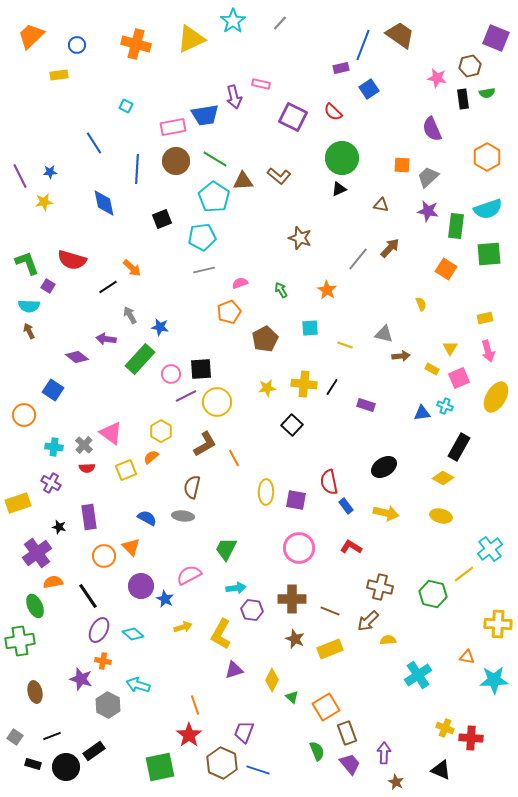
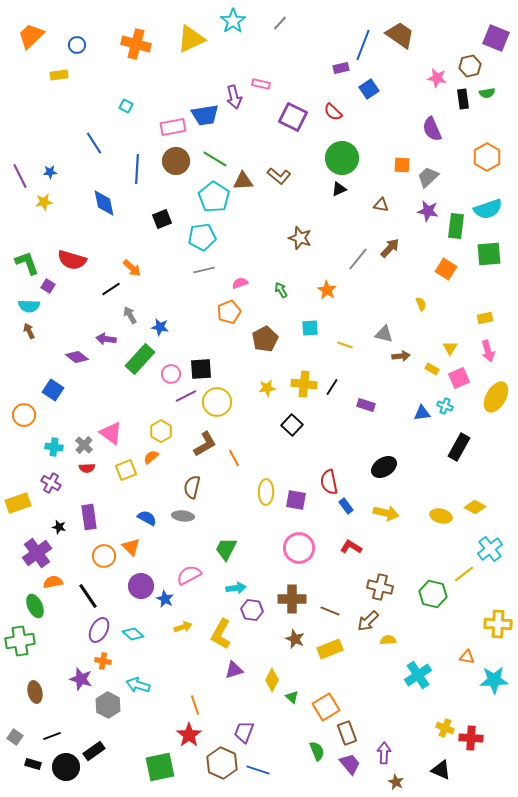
black line at (108, 287): moved 3 px right, 2 px down
yellow diamond at (443, 478): moved 32 px right, 29 px down
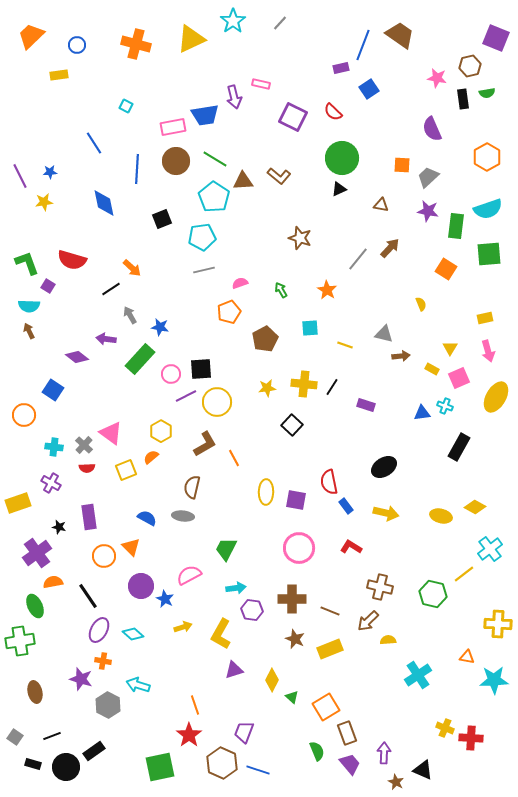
black triangle at (441, 770): moved 18 px left
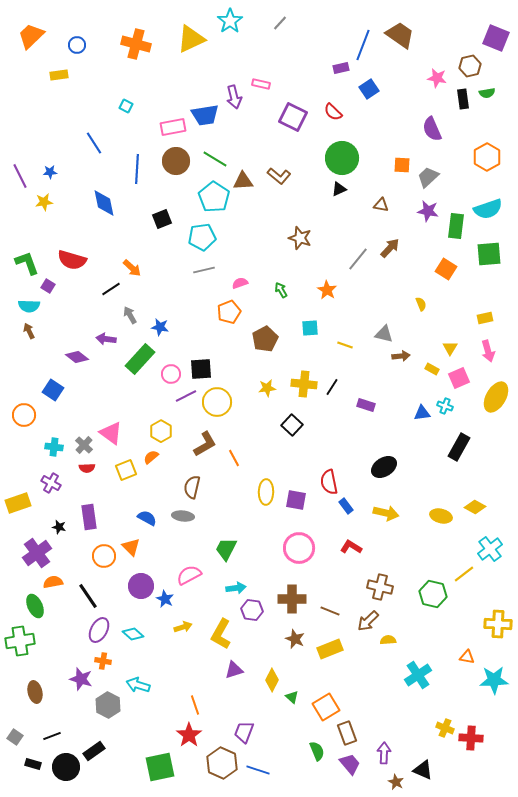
cyan star at (233, 21): moved 3 px left
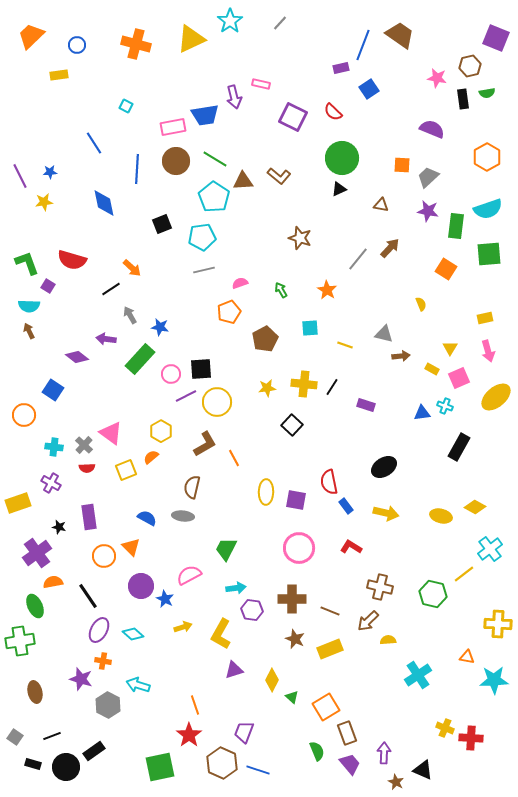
purple semicircle at (432, 129): rotated 135 degrees clockwise
black square at (162, 219): moved 5 px down
yellow ellipse at (496, 397): rotated 20 degrees clockwise
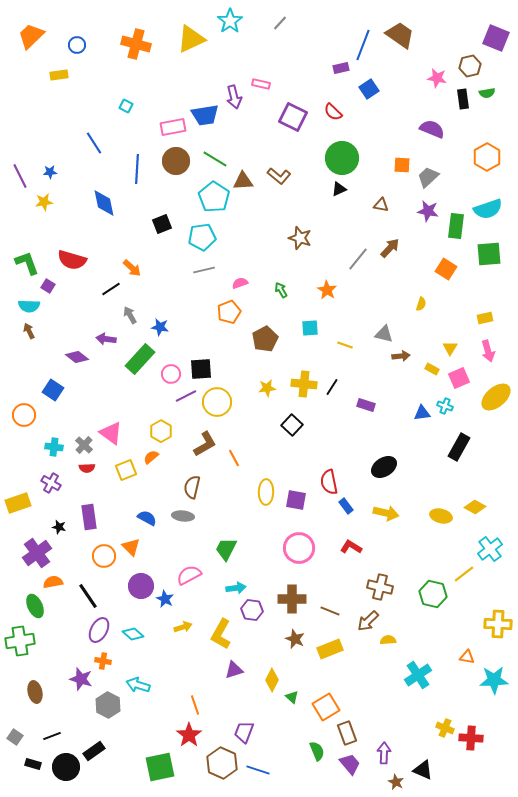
yellow semicircle at (421, 304): rotated 40 degrees clockwise
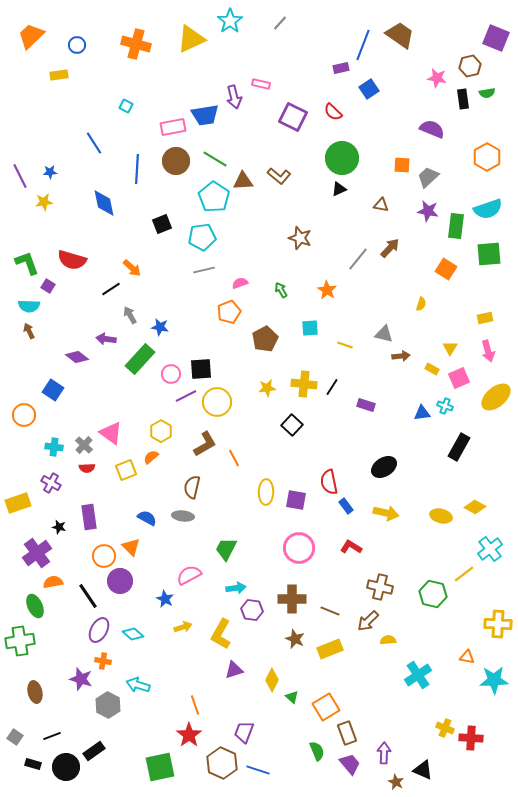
purple circle at (141, 586): moved 21 px left, 5 px up
